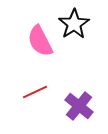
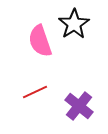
pink semicircle: rotated 8 degrees clockwise
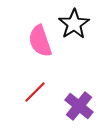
red line: rotated 20 degrees counterclockwise
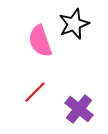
black star: rotated 12 degrees clockwise
purple cross: moved 3 px down
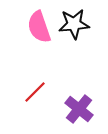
black star: rotated 16 degrees clockwise
pink semicircle: moved 1 px left, 14 px up
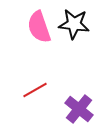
black star: rotated 12 degrees clockwise
red line: moved 2 px up; rotated 15 degrees clockwise
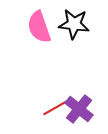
red line: moved 20 px right, 18 px down
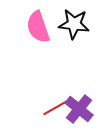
pink semicircle: moved 1 px left
